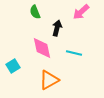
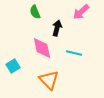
orange triangle: rotated 45 degrees counterclockwise
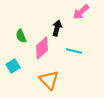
green semicircle: moved 14 px left, 24 px down
pink diamond: rotated 60 degrees clockwise
cyan line: moved 2 px up
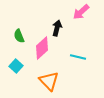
green semicircle: moved 2 px left
cyan line: moved 4 px right, 6 px down
cyan square: moved 3 px right; rotated 16 degrees counterclockwise
orange triangle: moved 1 px down
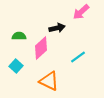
black arrow: rotated 63 degrees clockwise
green semicircle: rotated 112 degrees clockwise
pink diamond: moved 1 px left
cyan line: rotated 49 degrees counterclockwise
orange triangle: rotated 20 degrees counterclockwise
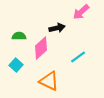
cyan square: moved 1 px up
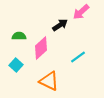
black arrow: moved 3 px right, 3 px up; rotated 21 degrees counterclockwise
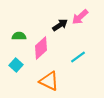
pink arrow: moved 1 px left, 5 px down
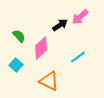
green semicircle: rotated 48 degrees clockwise
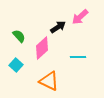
black arrow: moved 2 px left, 2 px down
pink diamond: moved 1 px right
cyan line: rotated 35 degrees clockwise
